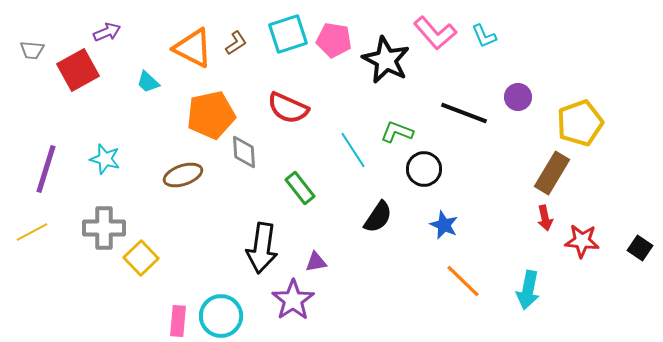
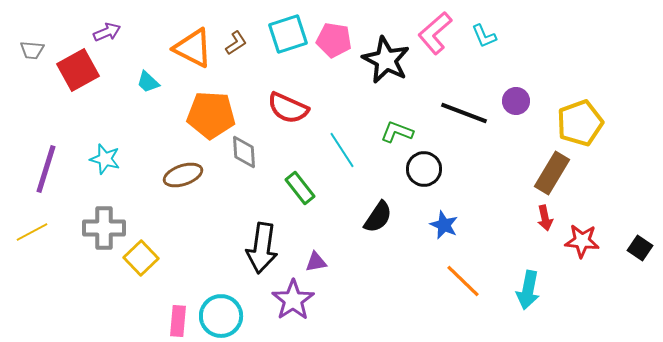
pink L-shape: rotated 90 degrees clockwise
purple circle: moved 2 px left, 4 px down
orange pentagon: rotated 15 degrees clockwise
cyan line: moved 11 px left
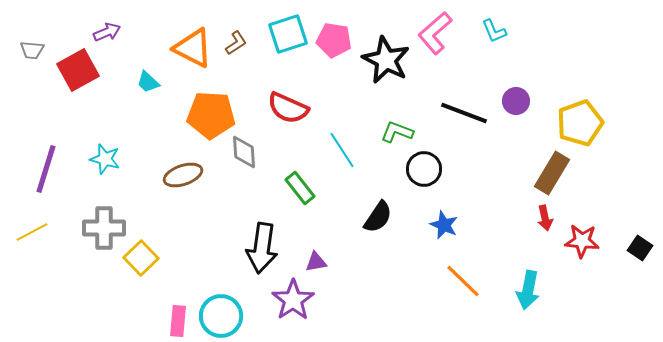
cyan L-shape: moved 10 px right, 5 px up
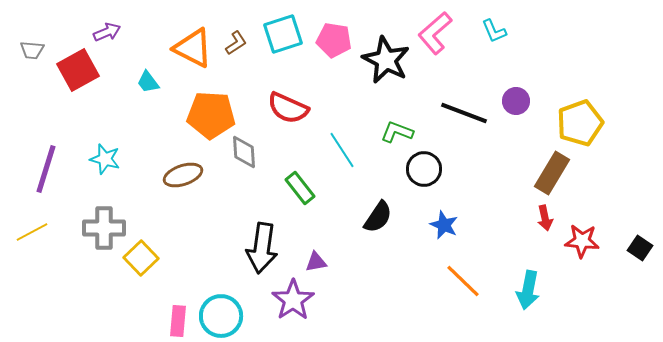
cyan square: moved 5 px left
cyan trapezoid: rotated 10 degrees clockwise
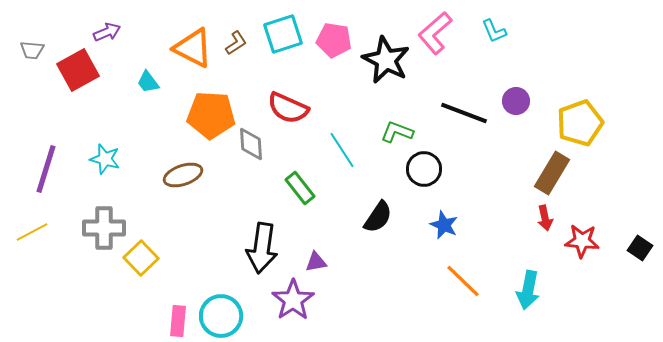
gray diamond: moved 7 px right, 8 px up
